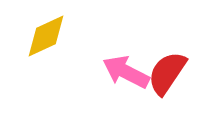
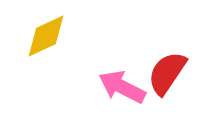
pink arrow: moved 4 px left, 15 px down
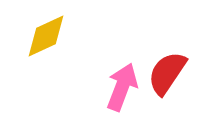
pink arrow: rotated 84 degrees clockwise
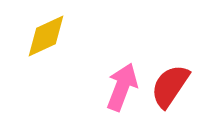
red semicircle: moved 3 px right, 13 px down
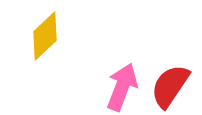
yellow diamond: moved 1 px left; rotated 18 degrees counterclockwise
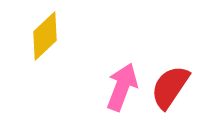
red semicircle: moved 1 px down
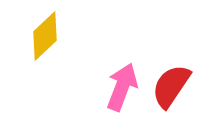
red semicircle: moved 1 px right, 1 px up
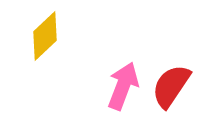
pink arrow: moved 1 px right, 1 px up
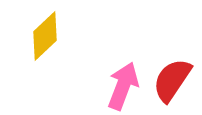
red semicircle: moved 1 px right, 6 px up
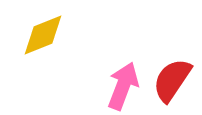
yellow diamond: moved 2 px left, 1 px up; rotated 21 degrees clockwise
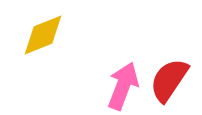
red semicircle: moved 3 px left
